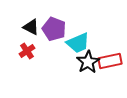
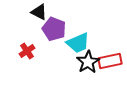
black triangle: moved 8 px right, 15 px up
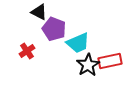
black star: moved 3 px down
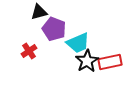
black triangle: rotated 42 degrees counterclockwise
red cross: moved 2 px right
red rectangle: moved 1 px down
black star: moved 1 px left, 4 px up
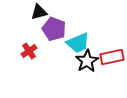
red rectangle: moved 2 px right, 5 px up
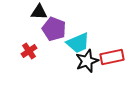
black triangle: rotated 18 degrees clockwise
black star: rotated 10 degrees clockwise
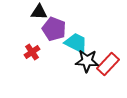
cyan trapezoid: moved 2 px left; rotated 130 degrees counterclockwise
red cross: moved 3 px right, 1 px down
red rectangle: moved 4 px left, 7 px down; rotated 35 degrees counterclockwise
black star: rotated 25 degrees clockwise
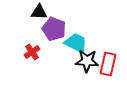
red rectangle: rotated 30 degrees counterclockwise
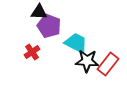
purple pentagon: moved 5 px left, 3 px up
red rectangle: rotated 25 degrees clockwise
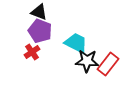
black triangle: rotated 18 degrees clockwise
purple pentagon: moved 9 px left, 5 px down
